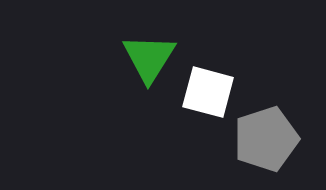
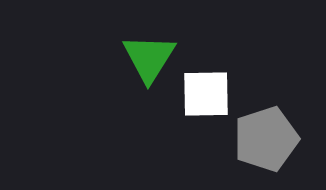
white square: moved 2 px left, 2 px down; rotated 16 degrees counterclockwise
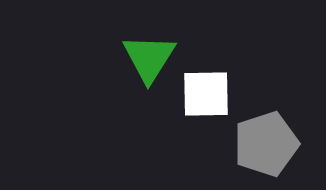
gray pentagon: moved 5 px down
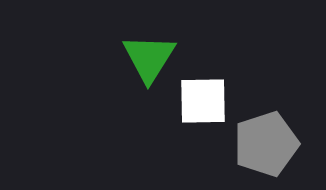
white square: moved 3 px left, 7 px down
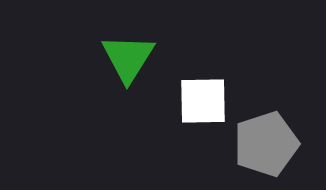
green triangle: moved 21 px left
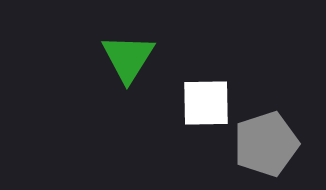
white square: moved 3 px right, 2 px down
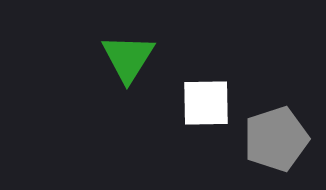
gray pentagon: moved 10 px right, 5 px up
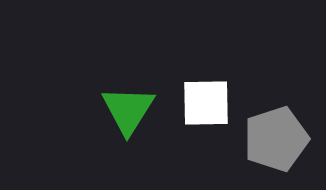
green triangle: moved 52 px down
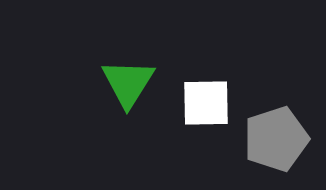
green triangle: moved 27 px up
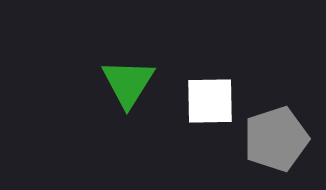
white square: moved 4 px right, 2 px up
